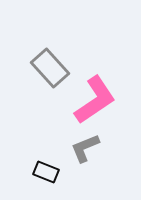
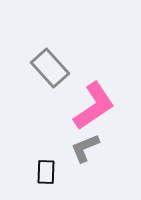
pink L-shape: moved 1 px left, 6 px down
black rectangle: rotated 70 degrees clockwise
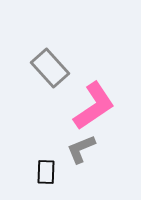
gray L-shape: moved 4 px left, 1 px down
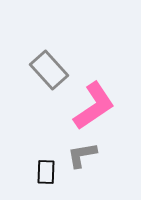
gray rectangle: moved 1 px left, 2 px down
gray L-shape: moved 1 px right, 6 px down; rotated 12 degrees clockwise
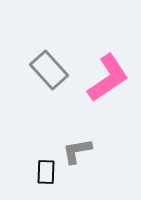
pink L-shape: moved 14 px right, 28 px up
gray L-shape: moved 5 px left, 4 px up
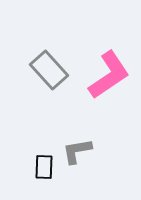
pink L-shape: moved 1 px right, 3 px up
black rectangle: moved 2 px left, 5 px up
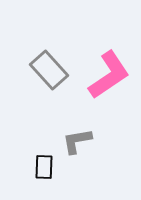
gray L-shape: moved 10 px up
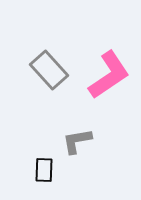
black rectangle: moved 3 px down
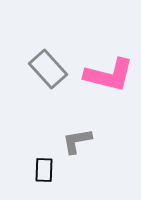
gray rectangle: moved 1 px left, 1 px up
pink L-shape: rotated 48 degrees clockwise
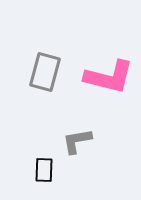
gray rectangle: moved 3 px left, 3 px down; rotated 57 degrees clockwise
pink L-shape: moved 2 px down
